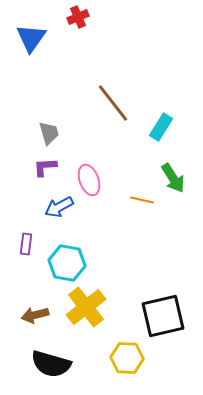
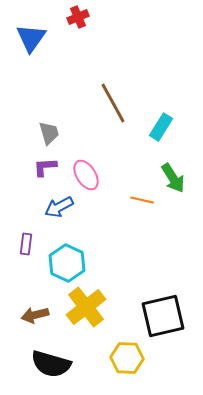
brown line: rotated 9 degrees clockwise
pink ellipse: moved 3 px left, 5 px up; rotated 12 degrees counterclockwise
cyan hexagon: rotated 15 degrees clockwise
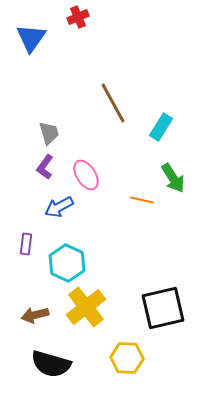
purple L-shape: rotated 50 degrees counterclockwise
black square: moved 8 px up
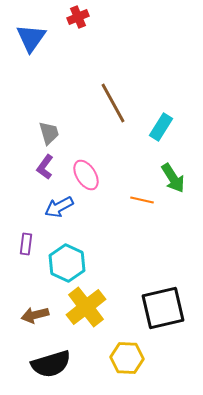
black semicircle: rotated 33 degrees counterclockwise
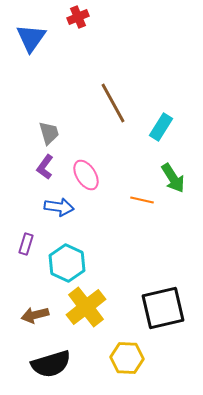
blue arrow: rotated 144 degrees counterclockwise
purple rectangle: rotated 10 degrees clockwise
